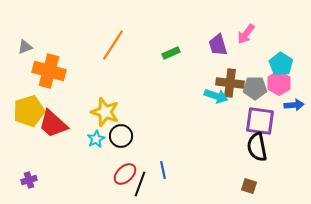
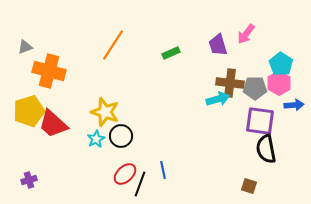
cyan arrow: moved 2 px right, 3 px down; rotated 35 degrees counterclockwise
black semicircle: moved 9 px right, 2 px down
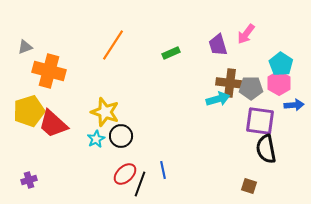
gray pentagon: moved 4 px left
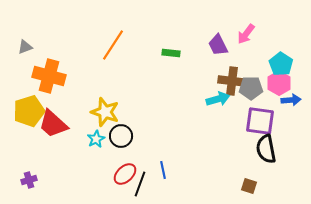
purple trapezoid: rotated 10 degrees counterclockwise
green rectangle: rotated 30 degrees clockwise
orange cross: moved 5 px down
brown cross: moved 2 px right, 2 px up
blue arrow: moved 3 px left, 5 px up
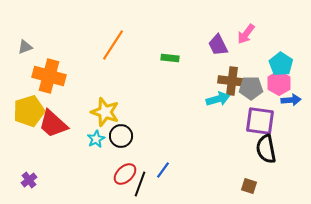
green rectangle: moved 1 px left, 5 px down
blue line: rotated 48 degrees clockwise
purple cross: rotated 21 degrees counterclockwise
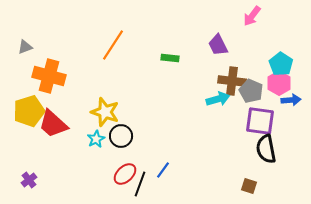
pink arrow: moved 6 px right, 18 px up
gray pentagon: moved 3 px down; rotated 25 degrees clockwise
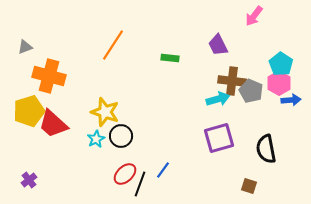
pink arrow: moved 2 px right
purple square: moved 41 px left, 17 px down; rotated 24 degrees counterclockwise
